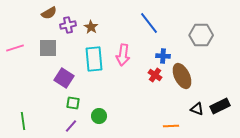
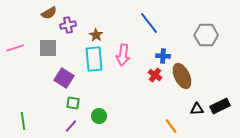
brown star: moved 5 px right, 8 px down
gray hexagon: moved 5 px right
black triangle: rotated 24 degrees counterclockwise
orange line: rotated 56 degrees clockwise
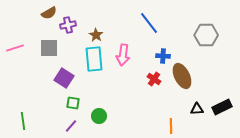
gray square: moved 1 px right
red cross: moved 1 px left, 4 px down
black rectangle: moved 2 px right, 1 px down
orange line: rotated 35 degrees clockwise
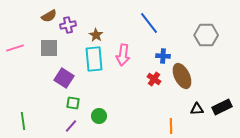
brown semicircle: moved 3 px down
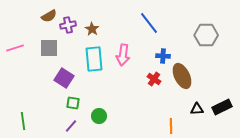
brown star: moved 4 px left, 6 px up
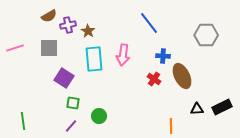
brown star: moved 4 px left, 2 px down
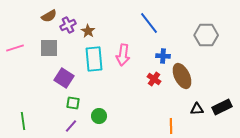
purple cross: rotated 14 degrees counterclockwise
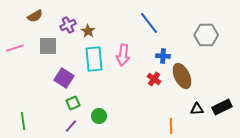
brown semicircle: moved 14 px left
gray square: moved 1 px left, 2 px up
green square: rotated 32 degrees counterclockwise
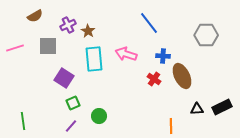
pink arrow: moved 3 px right, 1 px up; rotated 100 degrees clockwise
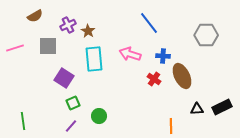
pink arrow: moved 4 px right
